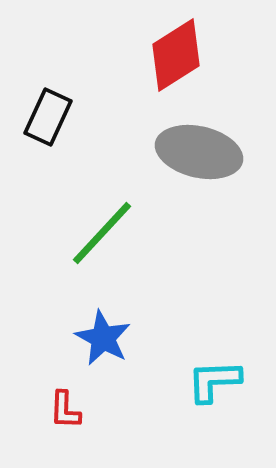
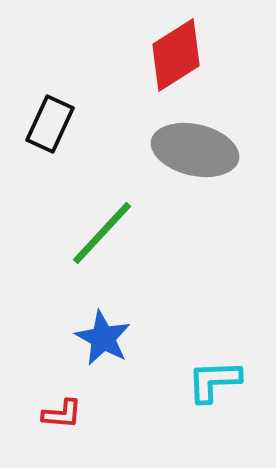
black rectangle: moved 2 px right, 7 px down
gray ellipse: moved 4 px left, 2 px up
red L-shape: moved 3 px left, 4 px down; rotated 87 degrees counterclockwise
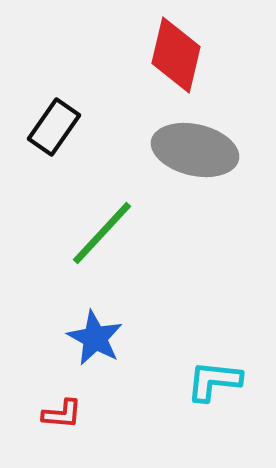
red diamond: rotated 44 degrees counterclockwise
black rectangle: moved 4 px right, 3 px down; rotated 10 degrees clockwise
blue star: moved 8 px left
cyan L-shape: rotated 8 degrees clockwise
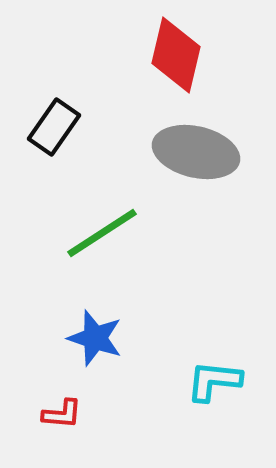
gray ellipse: moved 1 px right, 2 px down
green line: rotated 14 degrees clockwise
blue star: rotated 10 degrees counterclockwise
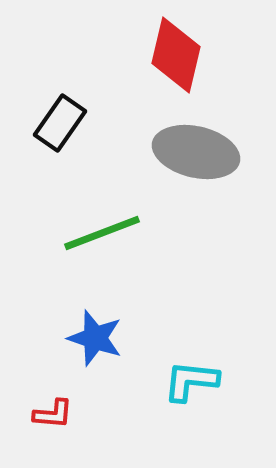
black rectangle: moved 6 px right, 4 px up
green line: rotated 12 degrees clockwise
cyan L-shape: moved 23 px left
red L-shape: moved 9 px left
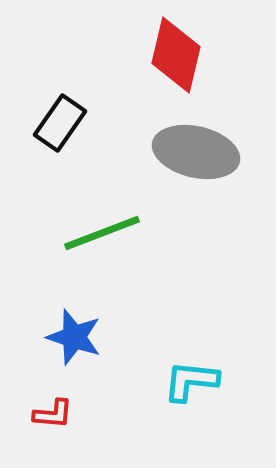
blue star: moved 21 px left, 1 px up
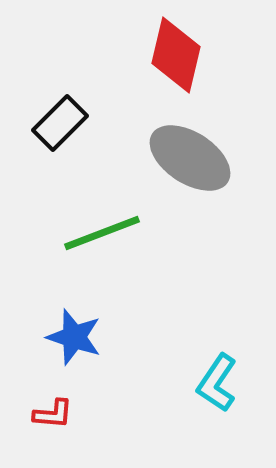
black rectangle: rotated 10 degrees clockwise
gray ellipse: moved 6 px left, 6 px down; rotated 20 degrees clockwise
cyan L-shape: moved 26 px right, 2 px down; rotated 62 degrees counterclockwise
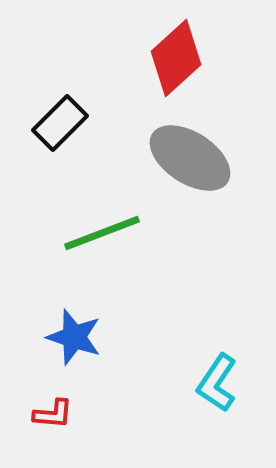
red diamond: moved 3 px down; rotated 34 degrees clockwise
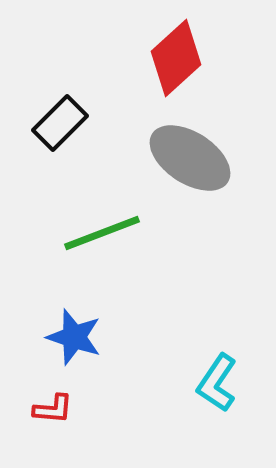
red L-shape: moved 5 px up
